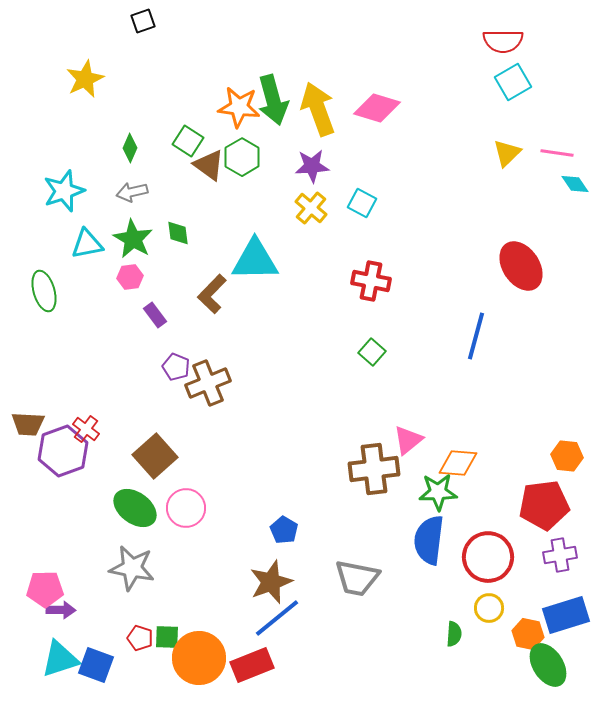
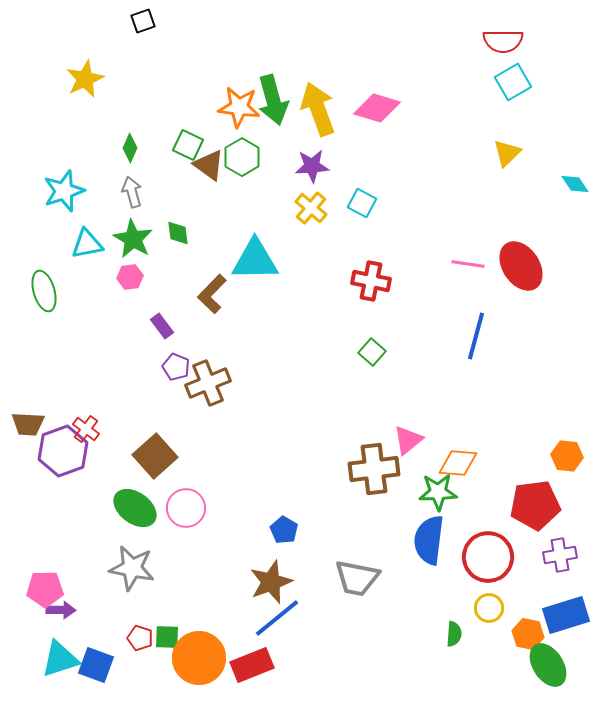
green square at (188, 141): moved 4 px down; rotated 8 degrees counterclockwise
pink line at (557, 153): moved 89 px left, 111 px down
gray arrow at (132, 192): rotated 88 degrees clockwise
purple rectangle at (155, 315): moved 7 px right, 11 px down
red pentagon at (544, 505): moved 9 px left
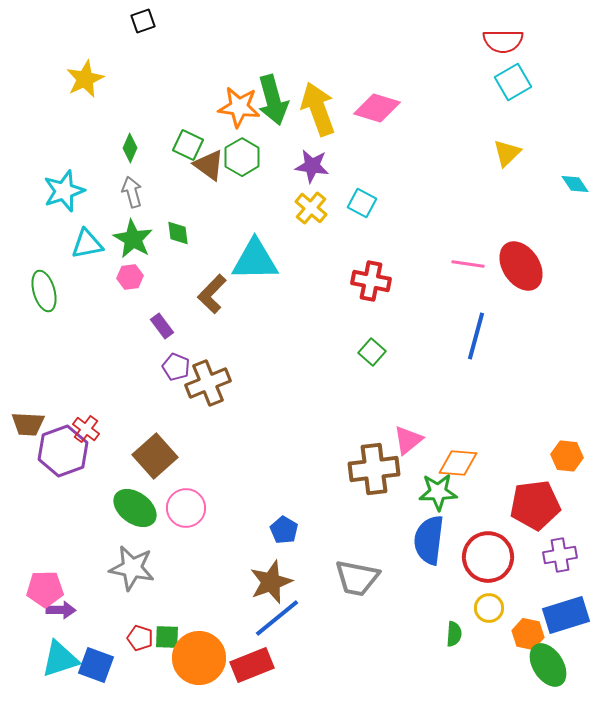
purple star at (312, 166): rotated 12 degrees clockwise
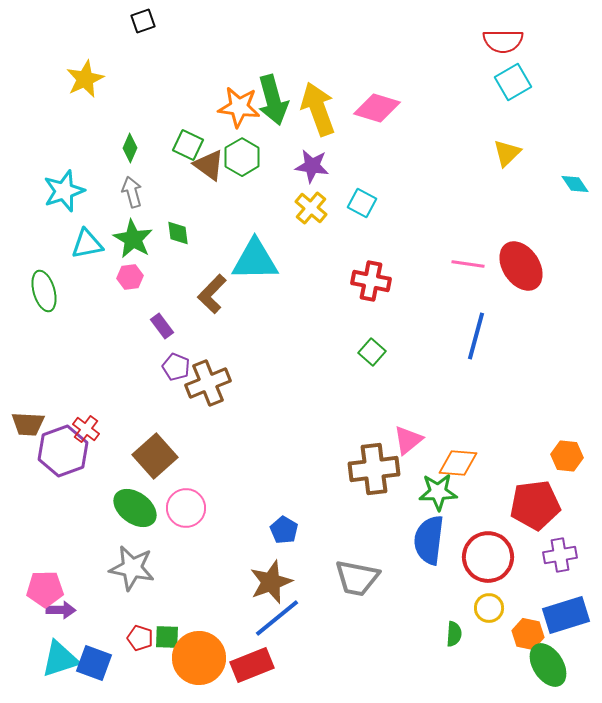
blue square at (96, 665): moved 2 px left, 2 px up
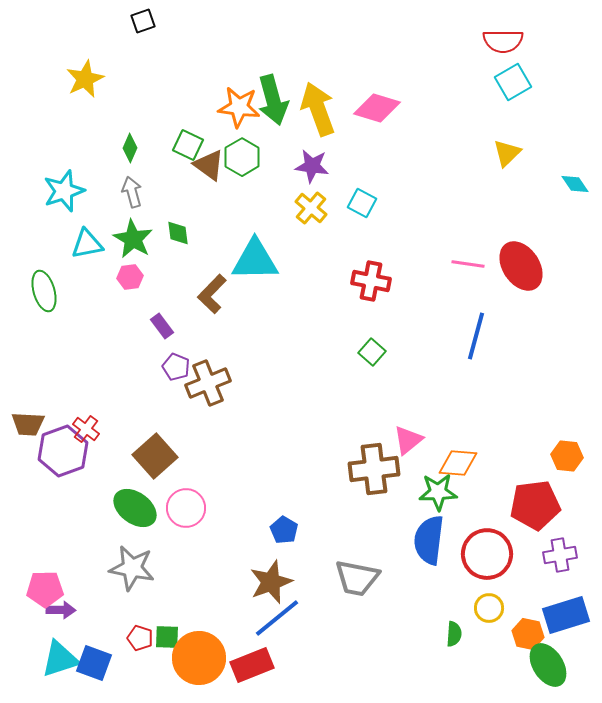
red circle at (488, 557): moved 1 px left, 3 px up
